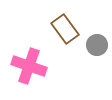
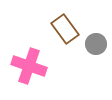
gray circle: moved 1 px left, 1 px up
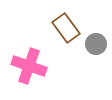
brown rectangle: moved 1 px right, 1 px up
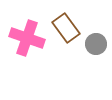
pink cross: moved 2 px left, 28 px up
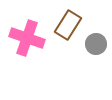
brown rectangle: moved 2 px right, 3 px up; rotated 68 degrees clockwise
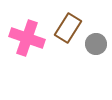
brown rectangle: moved 3 px down
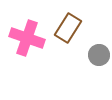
gray circle: moved 3 px right, 11 px down
